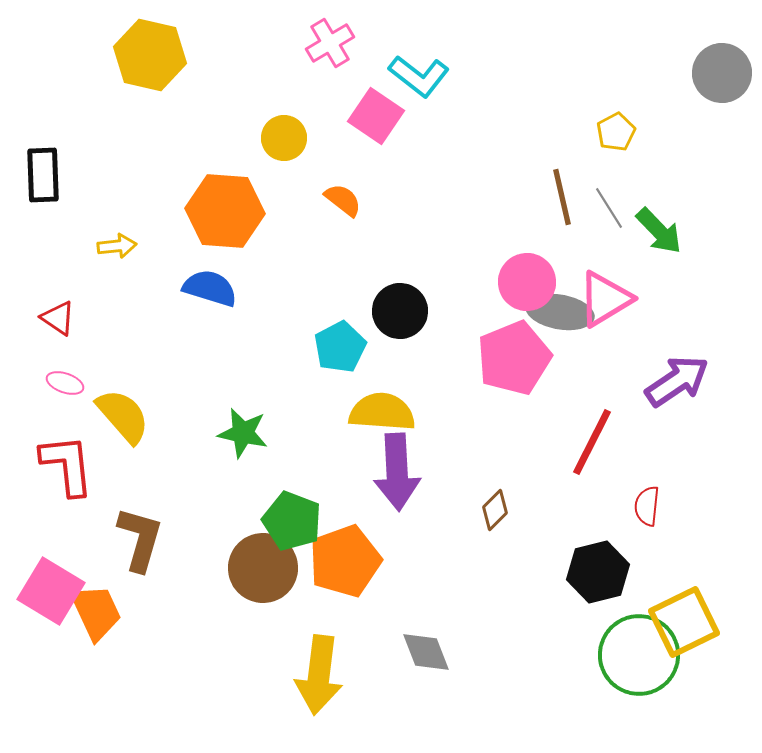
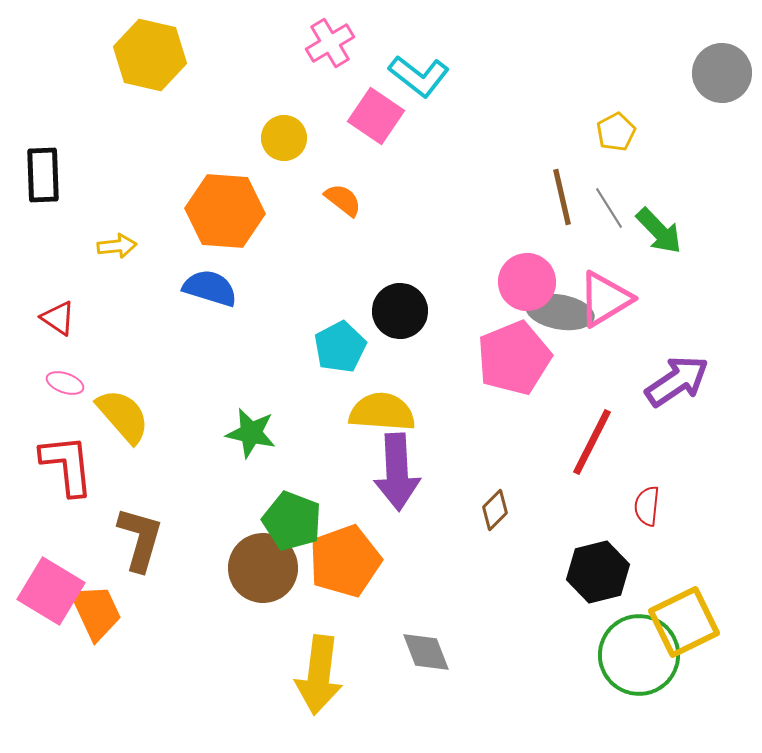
green star at (243, 433): moved 8 px right
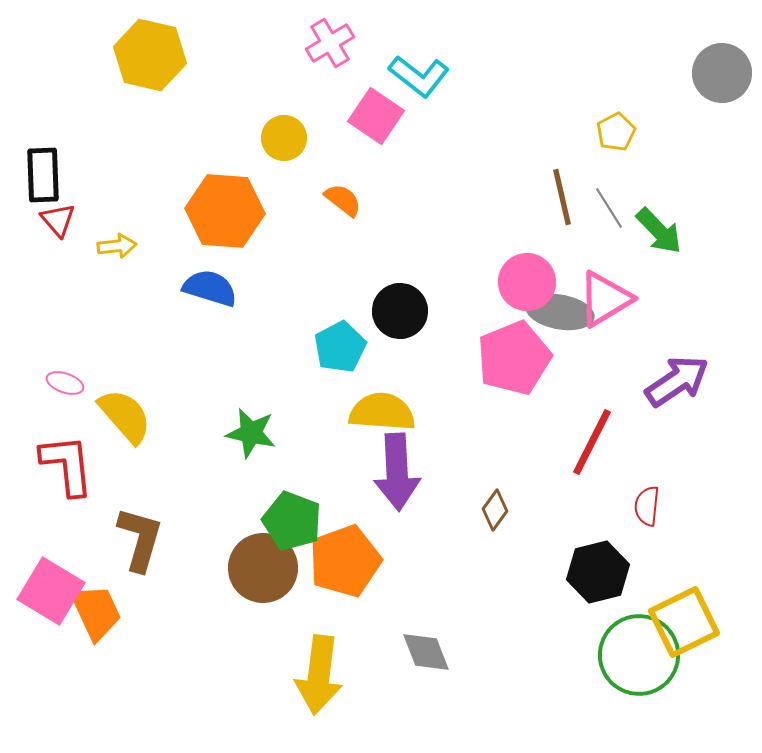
red triangle at (58, 318): moved 98 px up; rotated 15 degrees clockwise
yellow semicircle at (123, 416): moved 2 px right
brown diamond at (495, 510): rotated 9 degrees counterclockwise
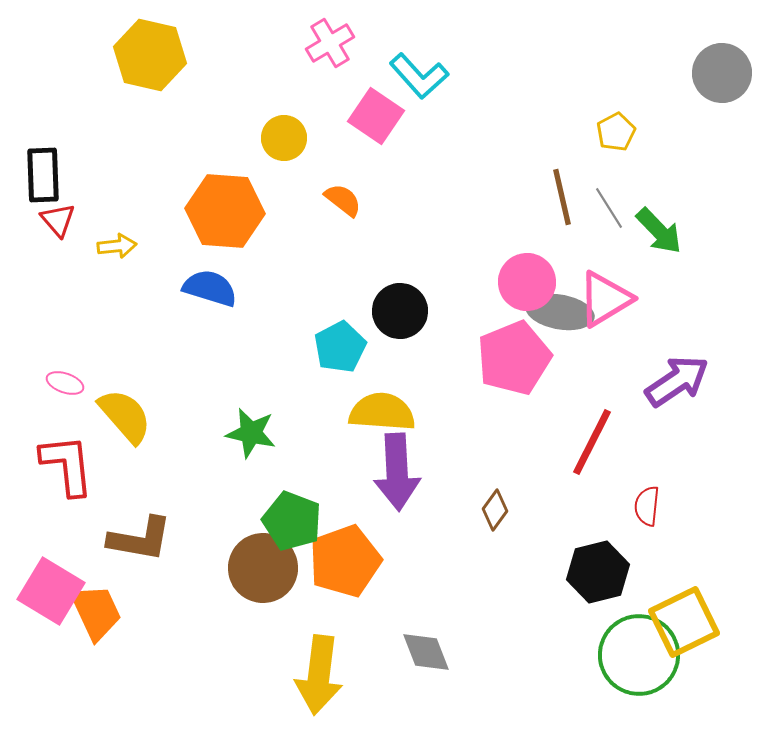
cyan L-shape at (419, 76): rotated 10 degrees clockwise
brown L-shape at (140, 539): rotated 84 degrees clockwise
